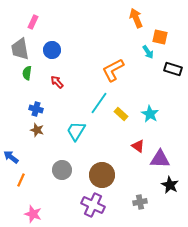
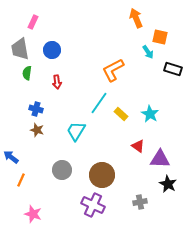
red arrow: rotated 144 degrees counterclockwise
black star: moved 2 px left, 1 px up
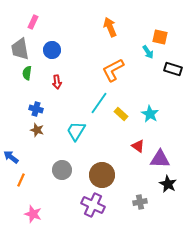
orange arrow: moved 26 px left, 9 px down
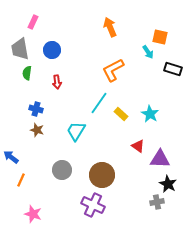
gray cross: moved 17 px right
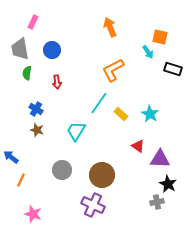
blue cross: rotated 16 degrees clockwise
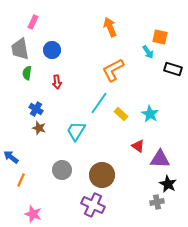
brown star: moved 2 px right, 2 px up
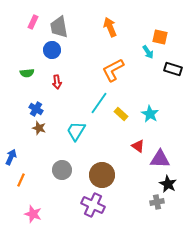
gray trapezoid: moved 39 px right, 22 px up
green semicircle: rotated 104 degrees counterclockwise
blue arrow: rotated 77 degrees clockwise
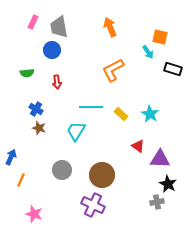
cyan line: moved 8 px left, 4 px down; rotated 55 degrees clockwise
pink star: moved 1 px right
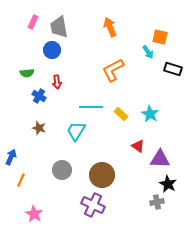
blue cross: moved 3 px right, 13 px up
pink star: rotated 12 degrees clockwise
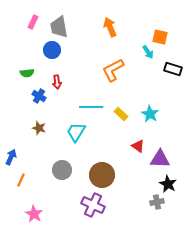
cyan trapezoid: moved 1 px down
